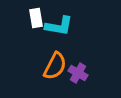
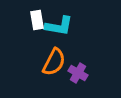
white rectangle: moved 1 px right, 2 px down
orange semicircle: moved 1 px left, 4 px up
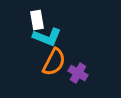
cyan L-shape: moved 12 px left, 11 px down; rotated 12 degrees clockwise
